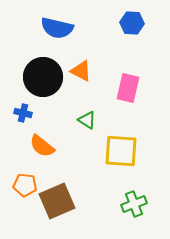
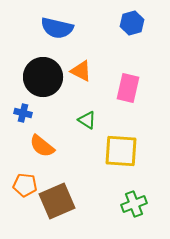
blue hexagon: rotated 20 degrees counterclockwise
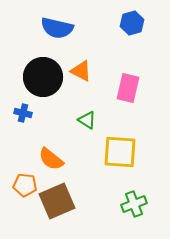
orange semicircle: moved 9 px right, 13 px down
yellow square: moved 1 px left, 1 px down
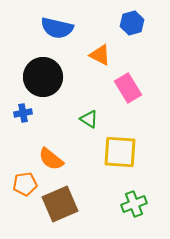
orange triangle: moved 19 px right, 16 px up
pink rectangle: rotated 44 degrees counterclockwise
blue cross: rotated 24 degrees counterclockwise
green triangle: moved 2 px right, 1 px up
orange pentagon: moved 1 px up; rotated 15 degrees counterclockwise
brown square: moved 3 px right, 3 px down
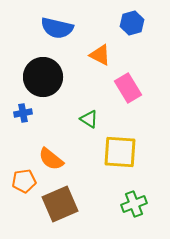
orange pentagon: moved 1 px left, 3 px up
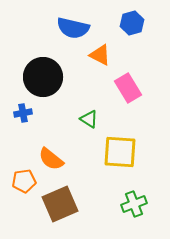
blue semicircle: moved 16 px right
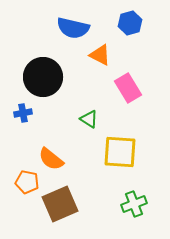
blue hexagon: moved 2 px left
orange pentagon: moved 3 px right, 1 px down; rotated 20 degrees clockwise
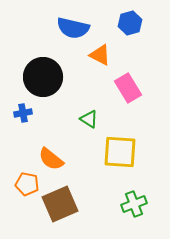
orange pentagon: moved 2 px down
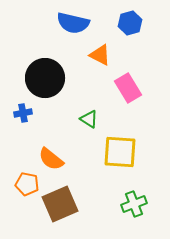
blue semicircle: moved 5 px up
black circle: moved 2 px right, 1 px down
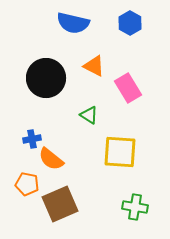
blue hexagon: rotated 15 degrees counterclockwise
orange triangle: moved 6 px left, 11 px down
black circle: moved 1 px right
blue cross: moved 9 px right, 26 px down
green triangle: moved 4 px up
green cross: moved 1 px right, 3 px down; rotated 30 degrees clockwise
